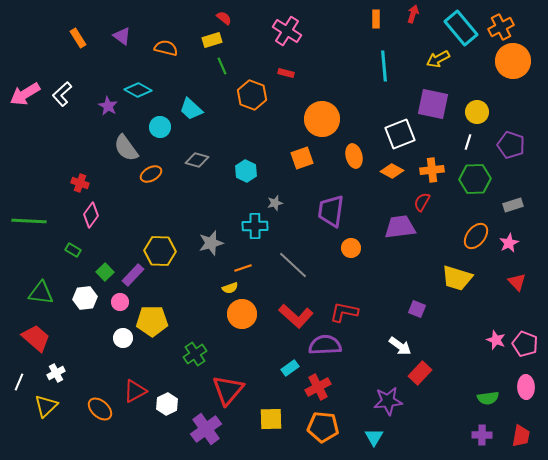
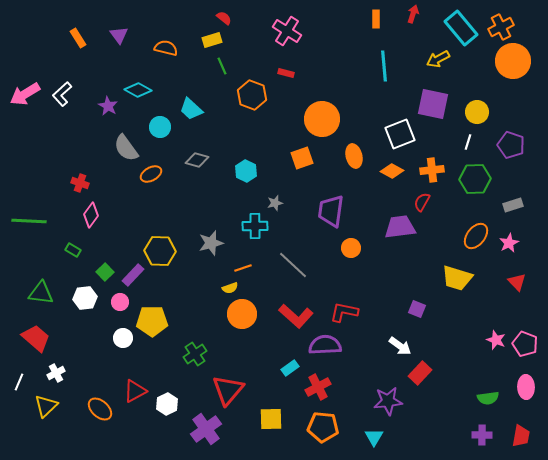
purple triangle at (122, 36): moved 3 px left, 1 px up; rotated 18 degrees clockwise
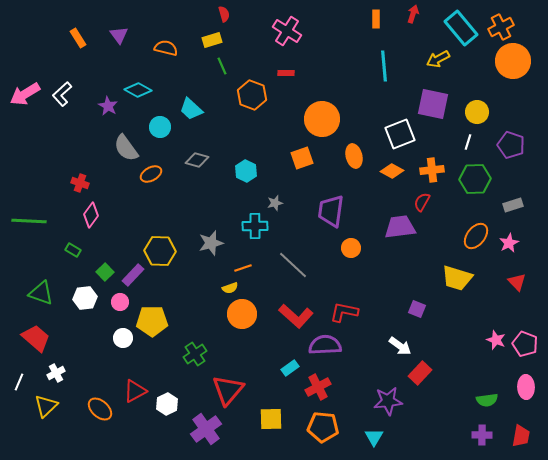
red semicircle at (224, 18): moved 4 px up; rotated 35 degrees clockwise
red rectangle at (286, 73): rotated 14 degrees counterclockwise
green triangle at (41, 293): rotated 12 degrees clockwise
green semicircle at (488, 398): moved 1 px left, 2 px down
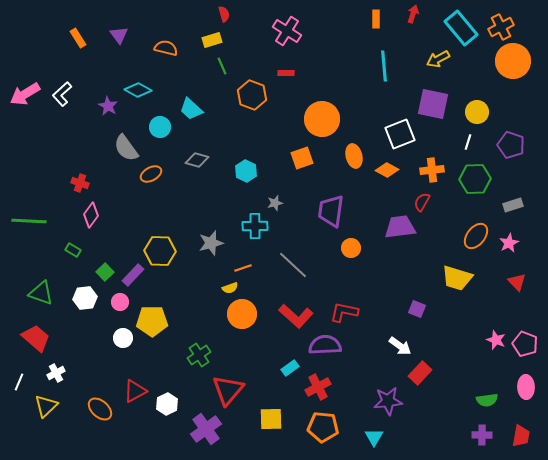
orange diamond at (392, 171): moved 5 px left, 1 px up
green cross at (195, 354): moved 4 px right, 1 px down
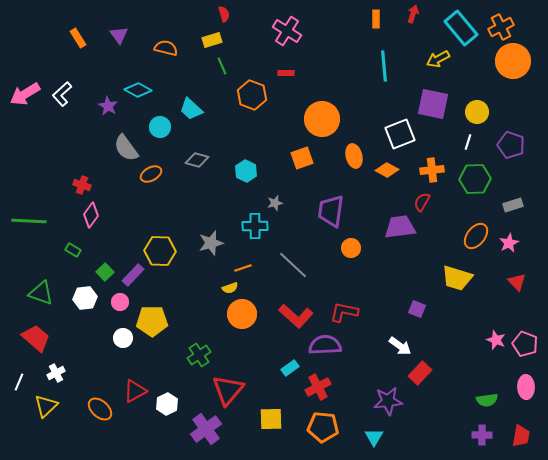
red cross at (80, 183): moved 2 px right, 2 px down
